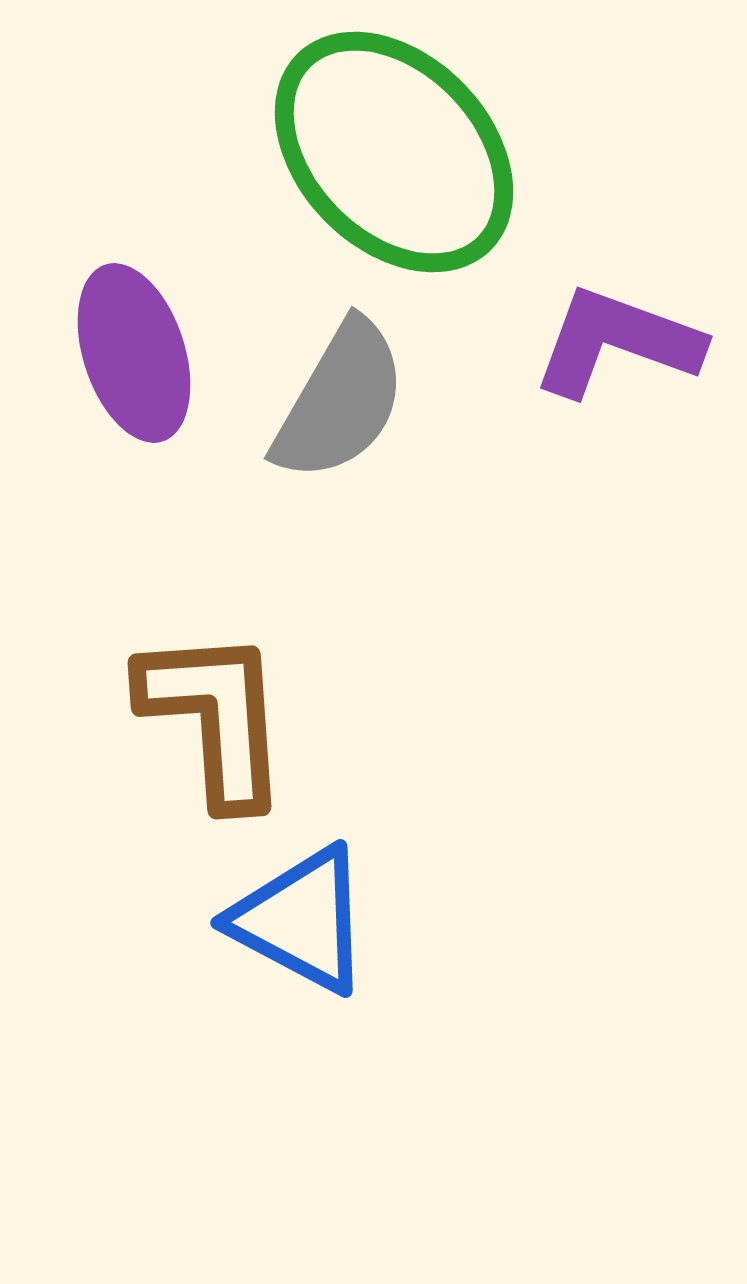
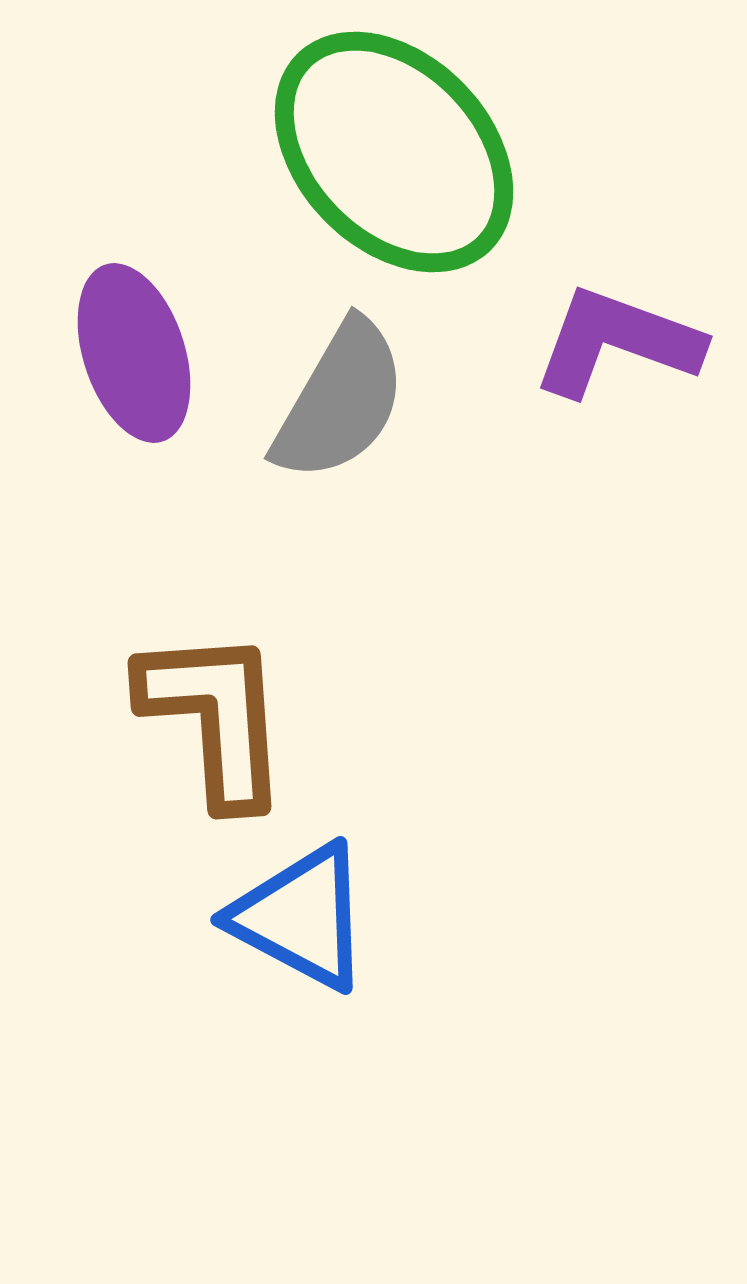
blue triangle: moved 3 px up
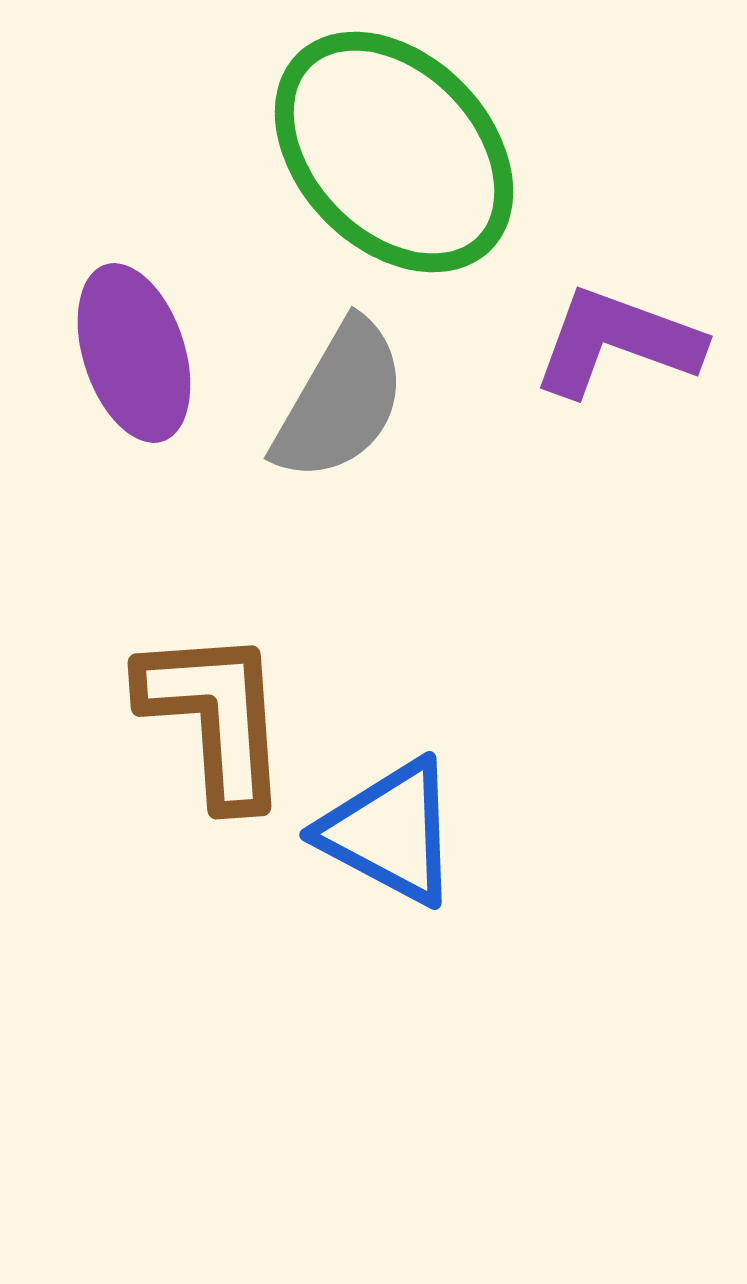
blue triangle: moved 89 px right, 85 px up
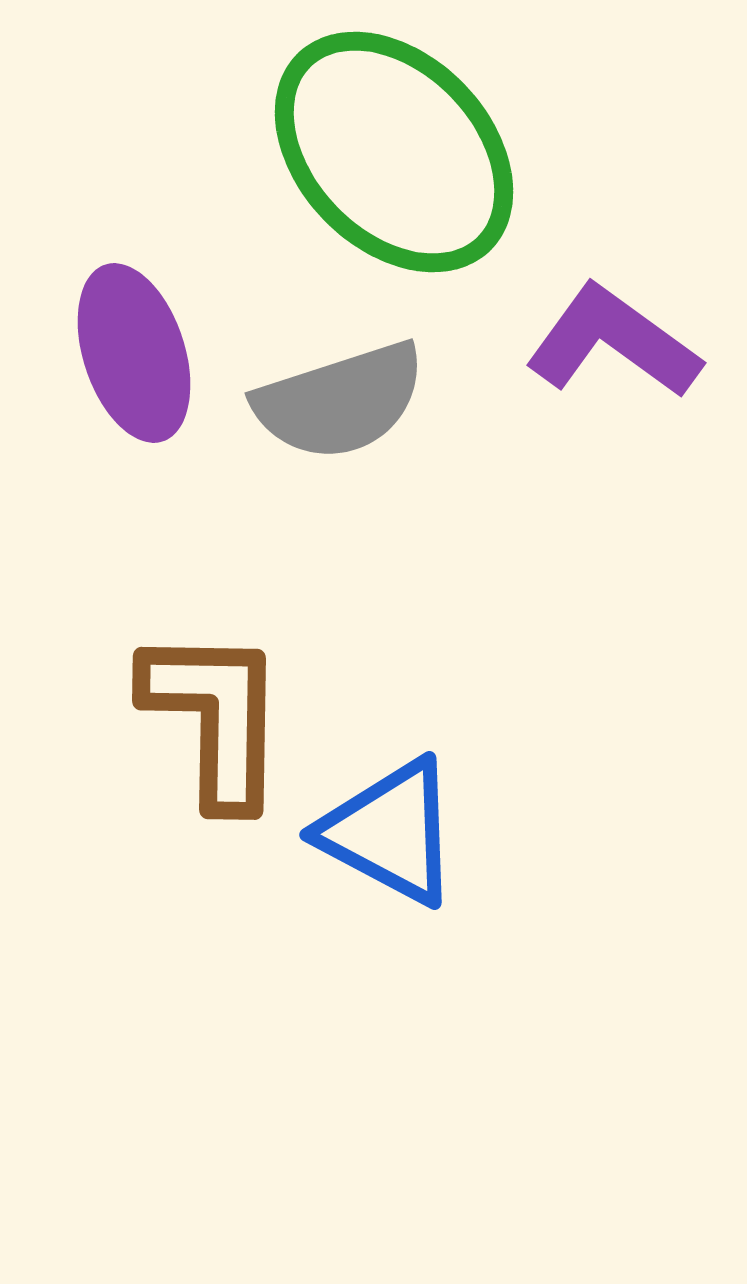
purple L-shape: moved 4 px left; rotated 16 degrees clockwise
gray semicircle: rotated 42 degrees clockwise
brown L-shape: rotated 5 degrees clockwise
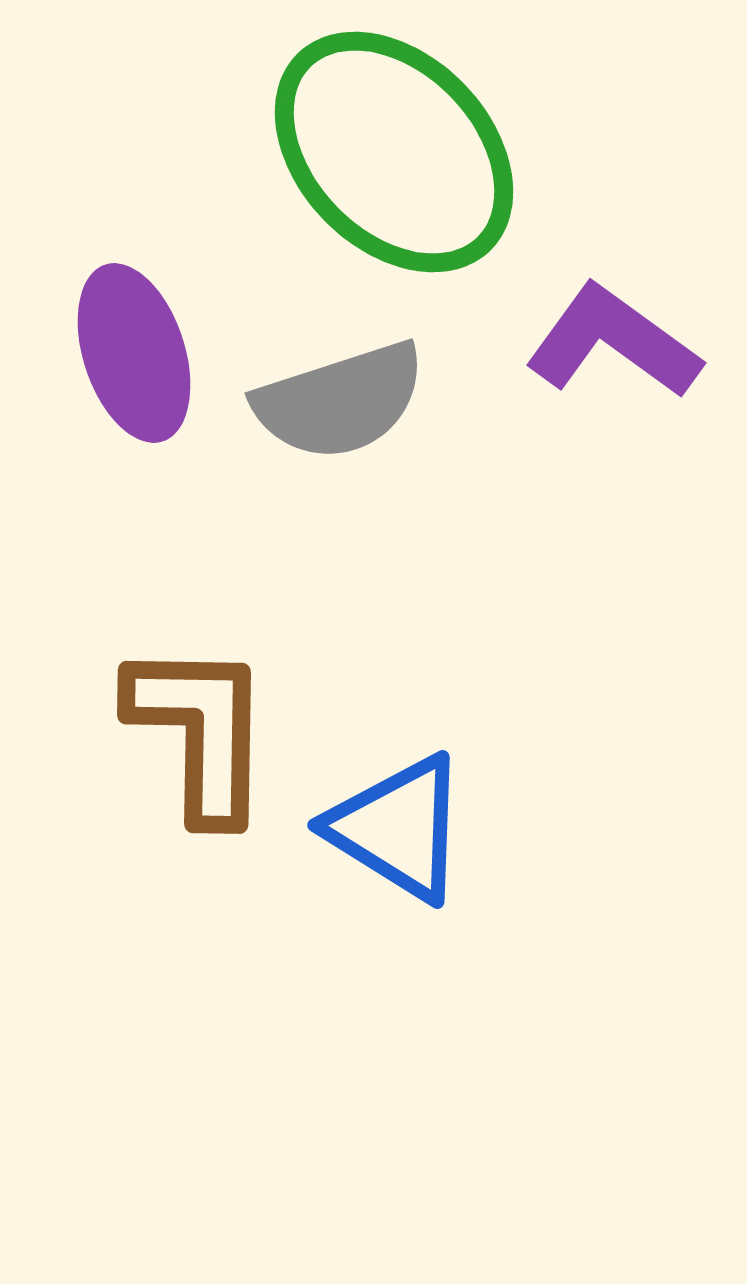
brown L-shape: moved 15 px left, 14 px down
blue triangle: moved 8 px right, 4 px up; rotated 4 degrees clockwise
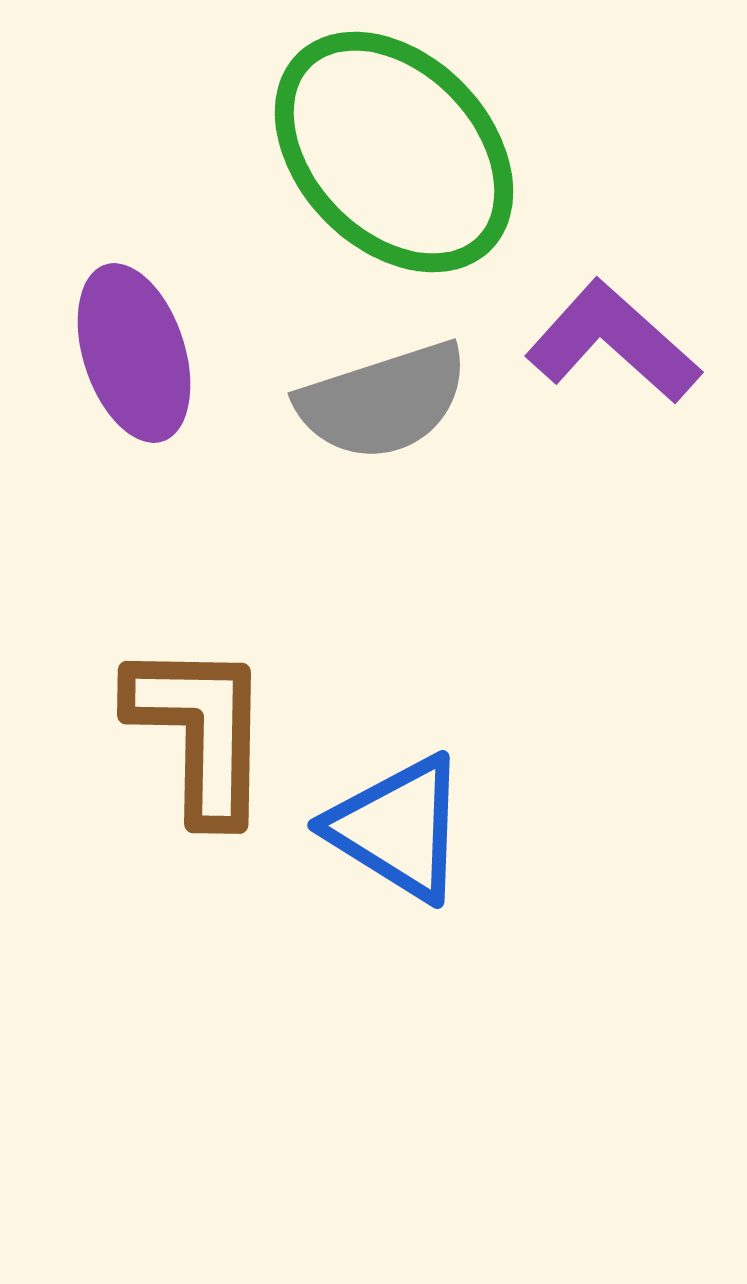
purple L-shape: rotated 6 degrees clockwise
gray semicircle: moved 43 px right
